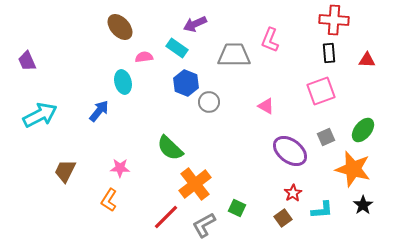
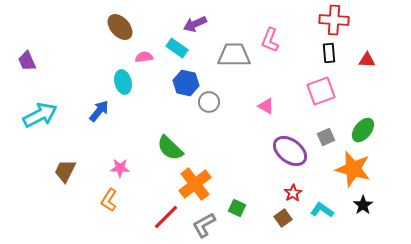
blue hexagon: rotated 10 degrees counterclockwise
cyan L-shape: rotated 140 degrees counterclockwise
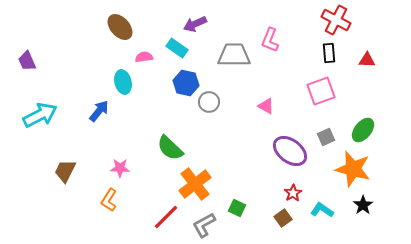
red cross: moved 2 px right; rotated 24 degrees clockwise
